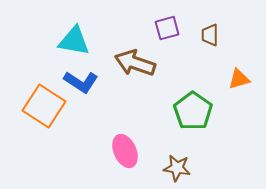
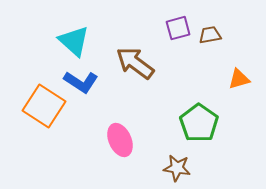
purple square: moved 11 px right
brown trapezoid: rotated 80 degrees clockwise
cyan triangle: rotated 32 degrees clockwise
brown arrow: rotated 18 degrees clockwise
green pentagon: moved 6 px right, 12 px down
pink ellipse: moved 5 px left, 11 px up
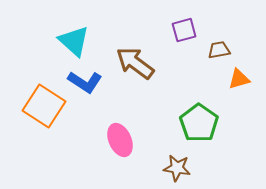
purple square: moved 6 px right, 2 px down
brown trapezoid: moved 9 px right, 15 px down
blue L-shape: moved 4 px right
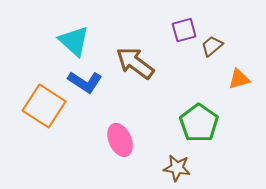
brown trapezoid: moved 7 px left, 4 px up; rotated 30 degrees counterclockwise
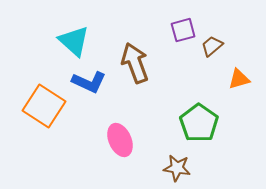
purple square: moved 1 px left
brown arrow: rotated 33 degrees clockwise
blue L-shape: moved 4 px right; rotated 8 degrees counterclockwise
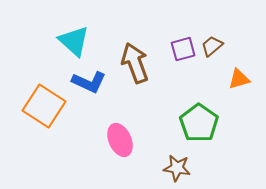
purple square: moved 19 px down
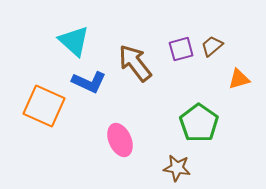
purple square: moved 2 px left
brown arrow: rotated 18 degrees counterclockwise
orange square: rotated 9 degrees counterclockwise
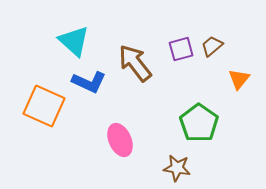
orange triangle: rotated 35 degrees counterclockwise
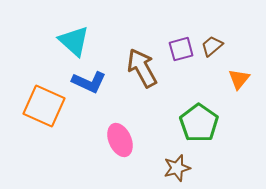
brown arrow: moved 7 px right, 5 px down; rotated 9 degrees clockwise
brown star: rotated 24 degrees counterclockwise
